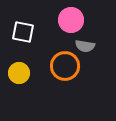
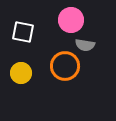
gray semicircle: moved 1 px up
yellow circle: moved 2 px right
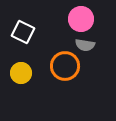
pink circle: moved 10 px right, 1 px up
white square: rotated 15 degrees clockwise
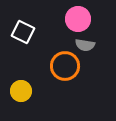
pink circle: moved 3 px left
yellow circle: moved 18 px down
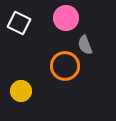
pink circle: moved 12 px left, 1 px up
white square: moved 4 px left, 9 px up
gray semicircle: rotated 60 degrees clockwise
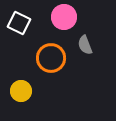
pink circle: moved 2 px left, 1 px up
orange circle: moved 14 px left, 8 px up
